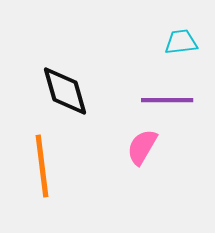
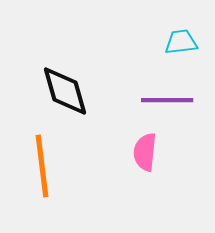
pink semicircle: moved 3 px right, 5 px down; rotated 24 degrees counterclockwise
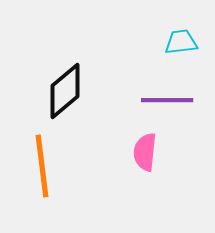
black diamond: rotated 66 degrees clockwise
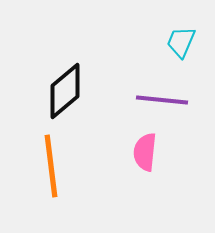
cyan trapezoid: rotated 60 degrees counterclockwise
purple line: moved 5 px left; rotated 6 degrees clockwise
orange line: moved 9 px right
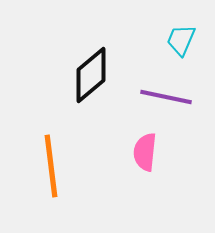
cyan trapezoid: moved 2 px up
black diamond: moved 26 px right, 16 px up
purple line: moved 4 px right, 3 px up; rotated 6 degrees clockwise
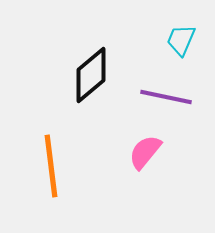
pink semicircle: rotated 33 degrees clockwise
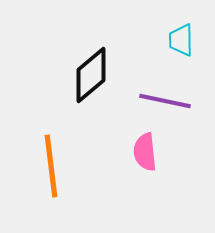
cyan trapezoid: rotated 24 degrees counterclockwise
purple line: moved 1 px left, 4 px down
pink semicircle: rotated 45 degrees counterclockwise
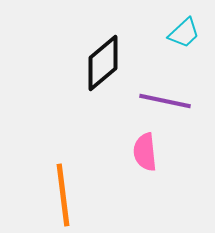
cyan trapezoid: moved 3 px right, 7 px up; rotated 132 degrees counterclockwise
black diamond: moved 12 px right, 12 px up
orange line: moved 12 px right, 29 px down
